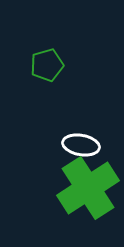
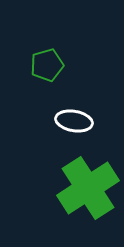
white ellipse: moved 7 px left, 24 px up
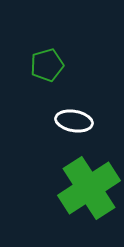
green cross: moved 1 px right
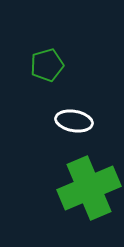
green cross: rotated 10 degrees clockwise
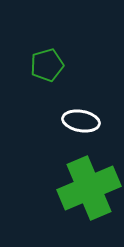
white ellipse: moved 7 px right
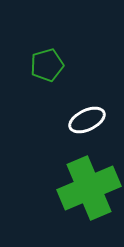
white ellipse: moved 6 px right, 1 px up; rotated 36 degrees counterclockwise
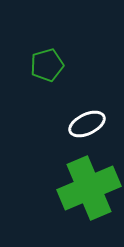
white ellipse: moved 4 px down
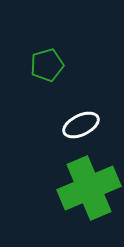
white ellipse: moved 6 px left, 1 px down
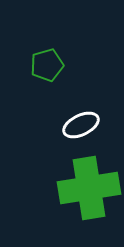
green cross: rotated 14 degrees clockwise
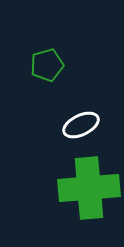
green cross: rotated 4 degrees clockwise
